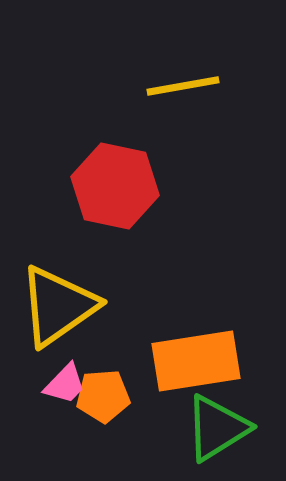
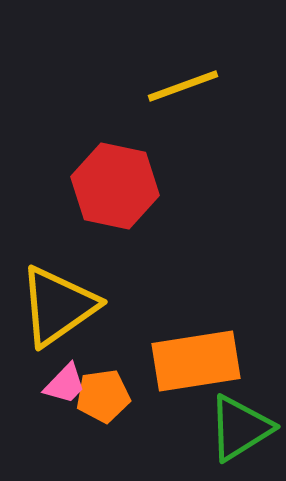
yellow line: rotated 10 degrees counterclockwise
orange pentagon: rotated 4 degrees counterclockwise
green triangle: moved 23 px right
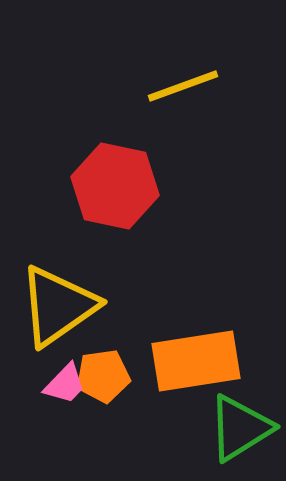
orange pentagon: moved 20 px up
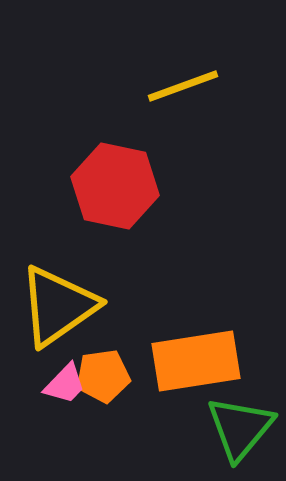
green triangle: rotated 18 degrees counterclockwise
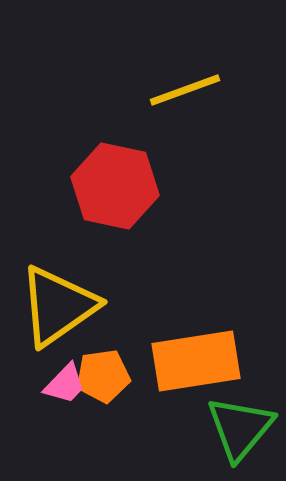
yellow line: moved 2 px right, 4 px down
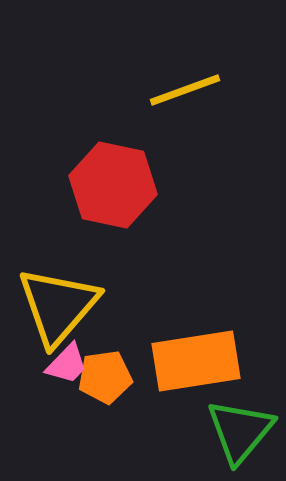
red hexagon: moved 2 px left, 1 px up
yellow triangle: rotated 14 degrees counterclockwise
orange pentagon: moved 2 px right, 1 px down
pink trapezoid: moved 2 px right, 20 px up
green triangle: moved 3 px down
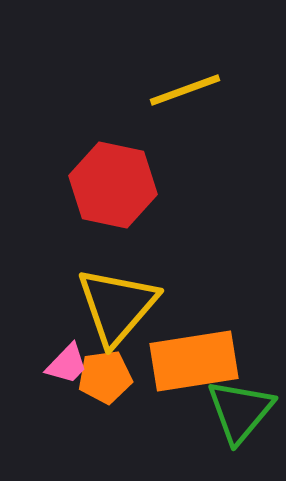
yellow triangle: moved 59 px right
orange rectangle: moved 2 px left
green triangle: moved 20 px up
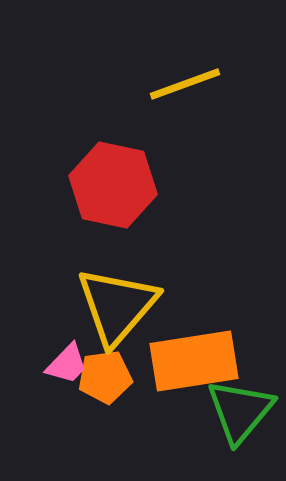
yellow line: moved 6 px up
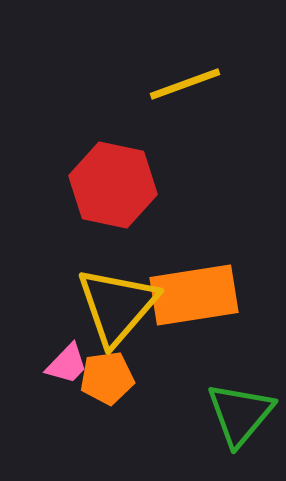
orange rectangle: moved 66 px up
orange pentagon: moved 2 px right, 1 px down
green triangle: moved 3 px down
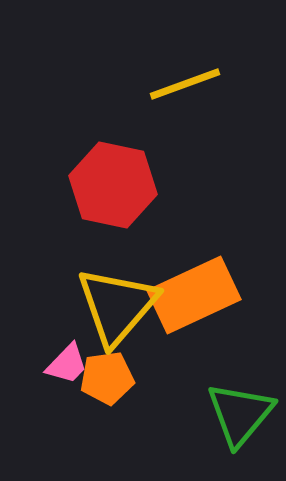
orange rectangle: rotated 16 degrees counterclockwise
